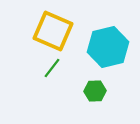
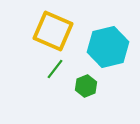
green line: moved 3 px right, 1 px down
green hexagon: moved 9 px left, 5 px up; rotated 20 degrees counterclockwise
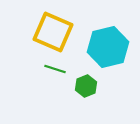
yellow square: moved 1 px down
green line: rotated 70 degrees clockwise
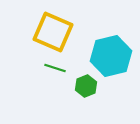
cyan hexagon: moved 3 px right, 9 px down
green line: moved 1 px up
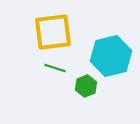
yellow square: rotated 30 degrees counterclockwise
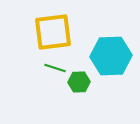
cyan hexagon: rotated 12 degrees clockwise
green hexagon: moved 7 px left, 4 px up; rotated 20 degrees clockwise
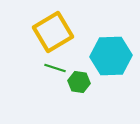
yellow square: rotated 24 degrees counterclockwise
green hexagon: rotated 10 degrees clockwise
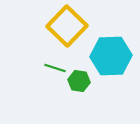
yellow square: moved 14 px right, 6 px up; rotated 15 degrees counterclockwise
green hexagon: moved 1 px up
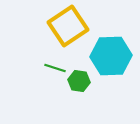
yellow square: moved 1 px right; rotated 12 degrees clockwise
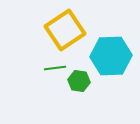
yellow square: moved 3 px left, 4 px down
green line: rotated 25 degrees counterclockwise
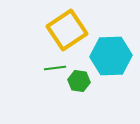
yellow square: moved 2 px right
